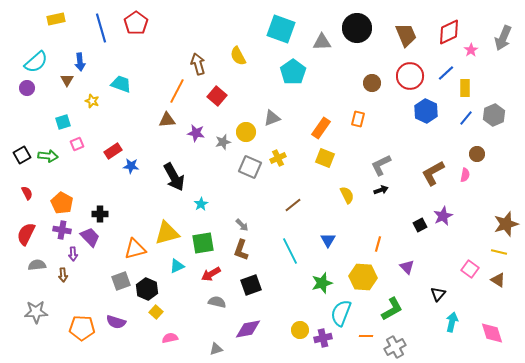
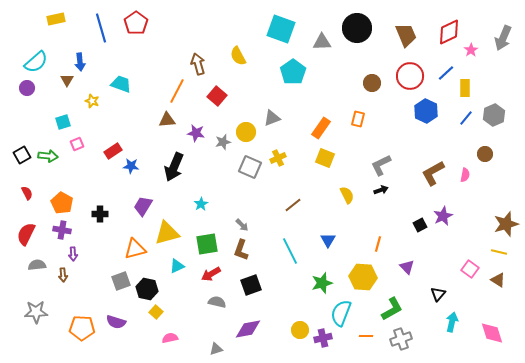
brown circle at (477, 154): moved 8 px right
black arrow at (174, 177): moved 10 px up; rotated 52 degrees clockwise
purple trapezoid at (90, 237): moved 53 px right, 31 px up; rotated 105 degrees counterclockwise
green square at (203, 243): moved 4 px right, 1 px down
black hexagon at (147, 289): rotated 10 degrees counterclockwise
gray cross at (395, 347): moved 6 px right, 8 px up; rotated 10 degrees clockwise
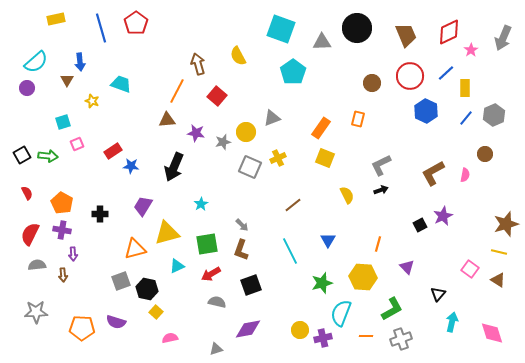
red semicircle at (26, 234): moved 4 px right
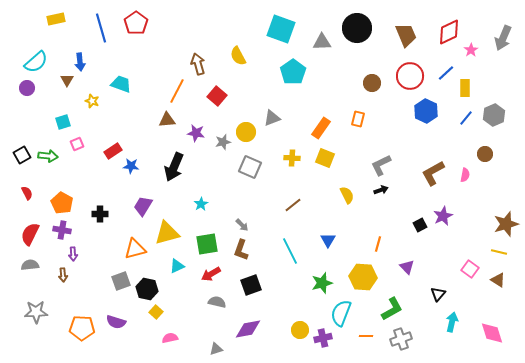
yellow cross at (278, 158): moved 14 px right; rotated 28 degrees clockwise
gray semicircle at (37, 265): moved 7 px left
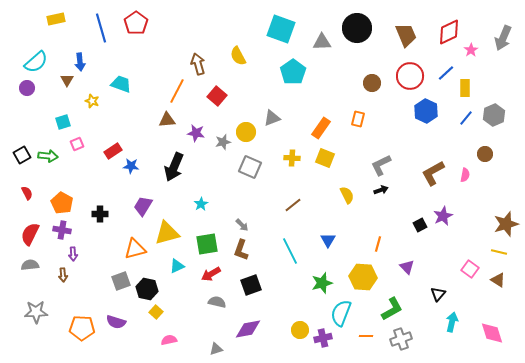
pink semicircle at (170, 338): moved 1 px left, 2 px down
